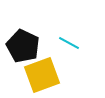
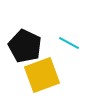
black pentagon: moved 2 px right
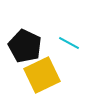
yellow square: rotated 6 degrees counterclockwise
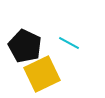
yellow square: moved 1 px up
